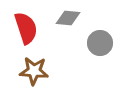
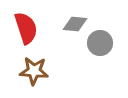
gray diamond: moved 7 px right, 6 px down
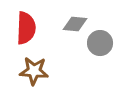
red semicircle: rotated 20 degrees clockwise
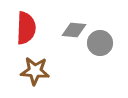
gray diamond: moved 1 px left, 6 px down
brown star: moved 1 px right
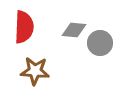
red semicircle: moved 2 px left, 1 px up
